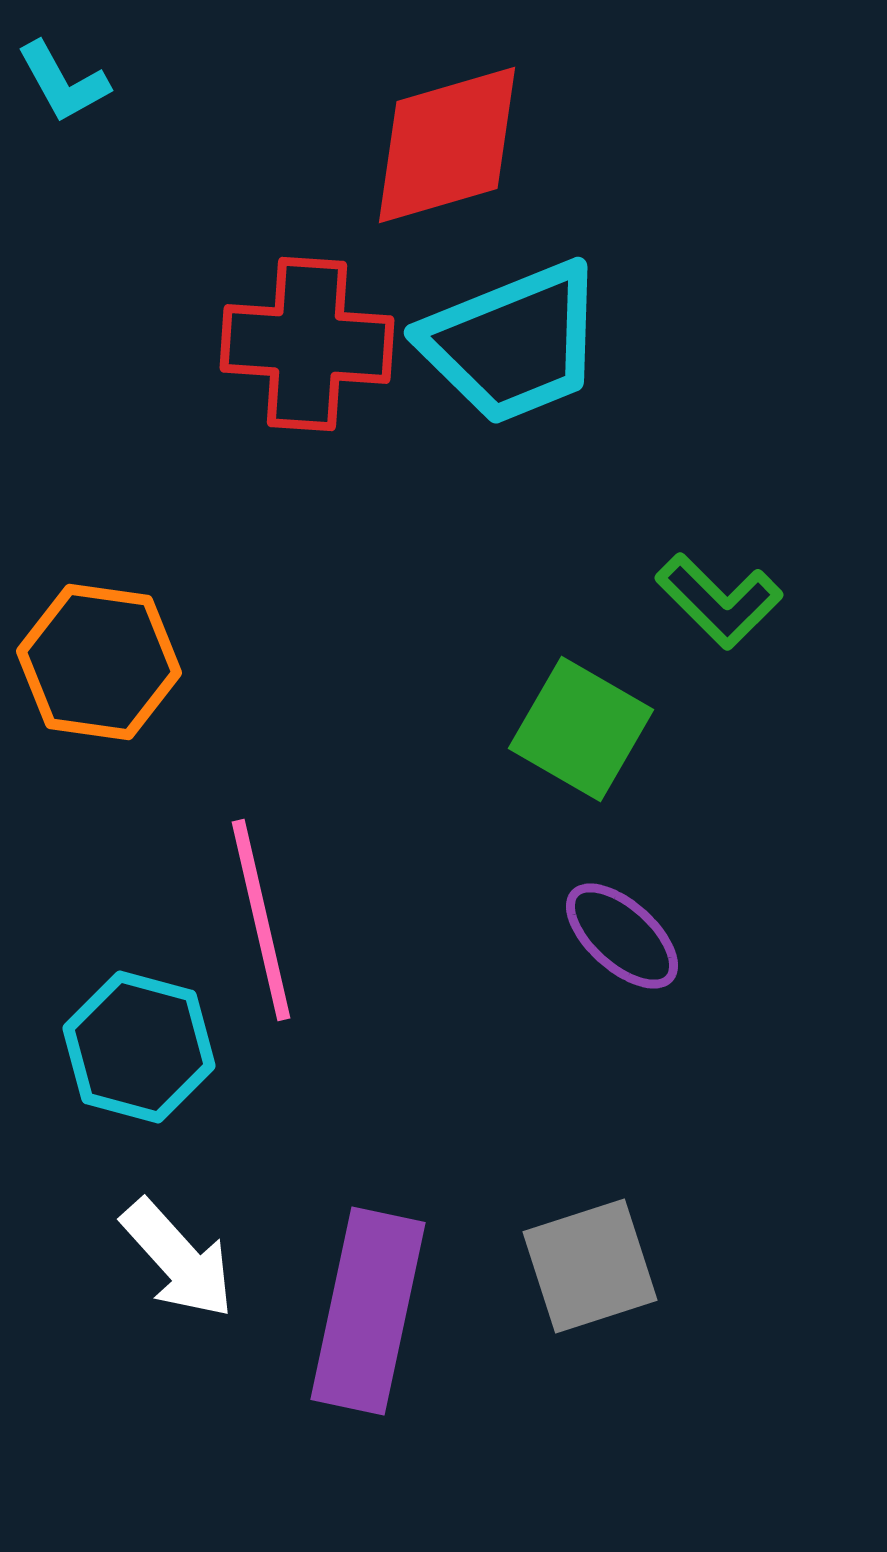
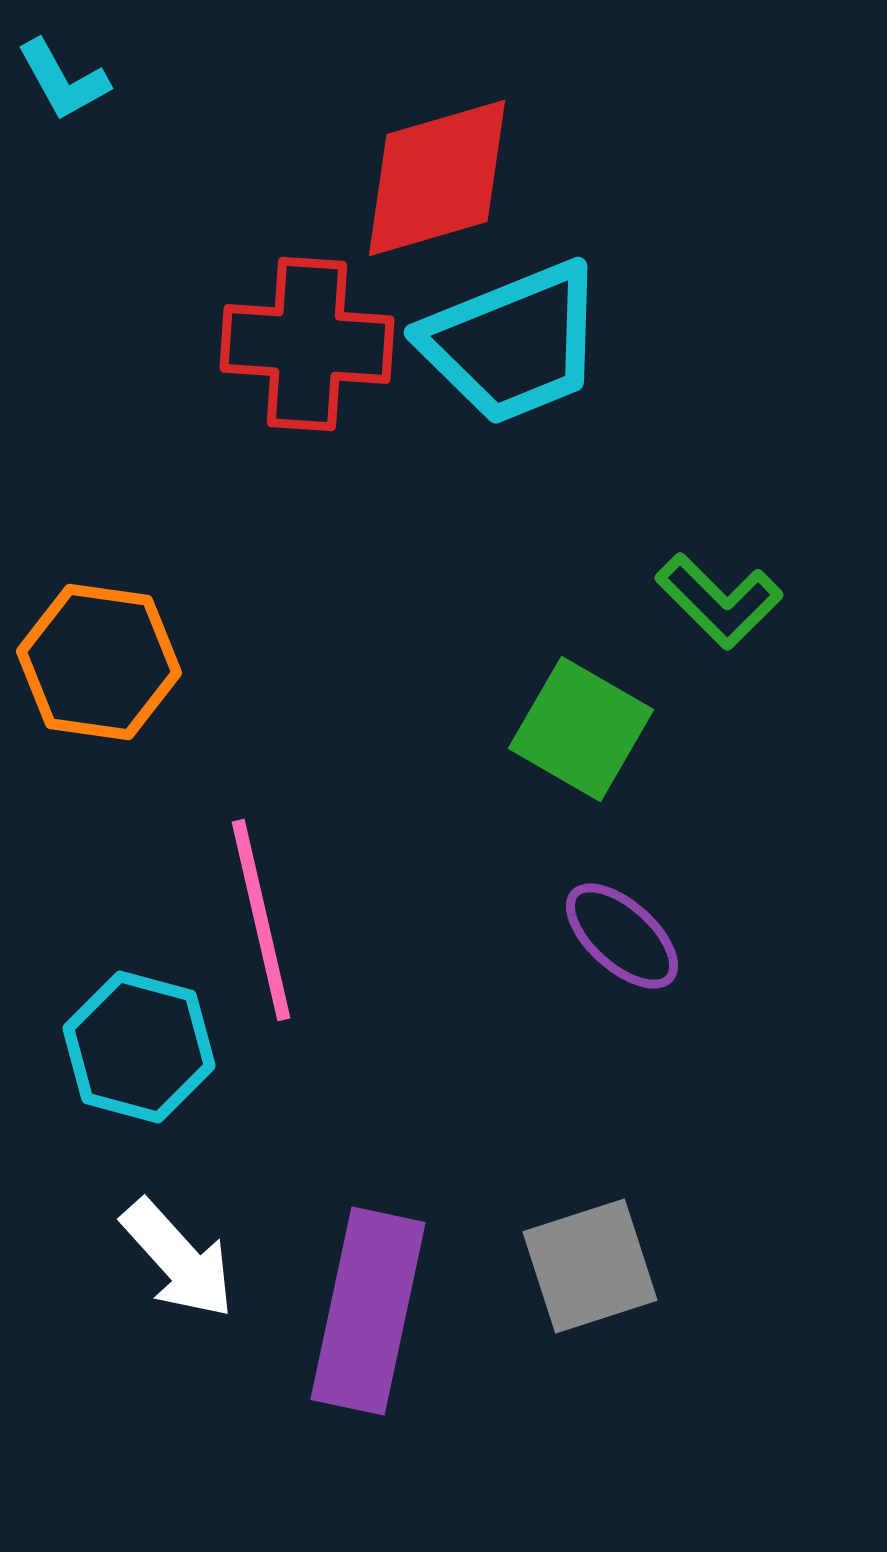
cyan L-shape: moved 2 px up
red diamond: moved 10 px left, 33 px down
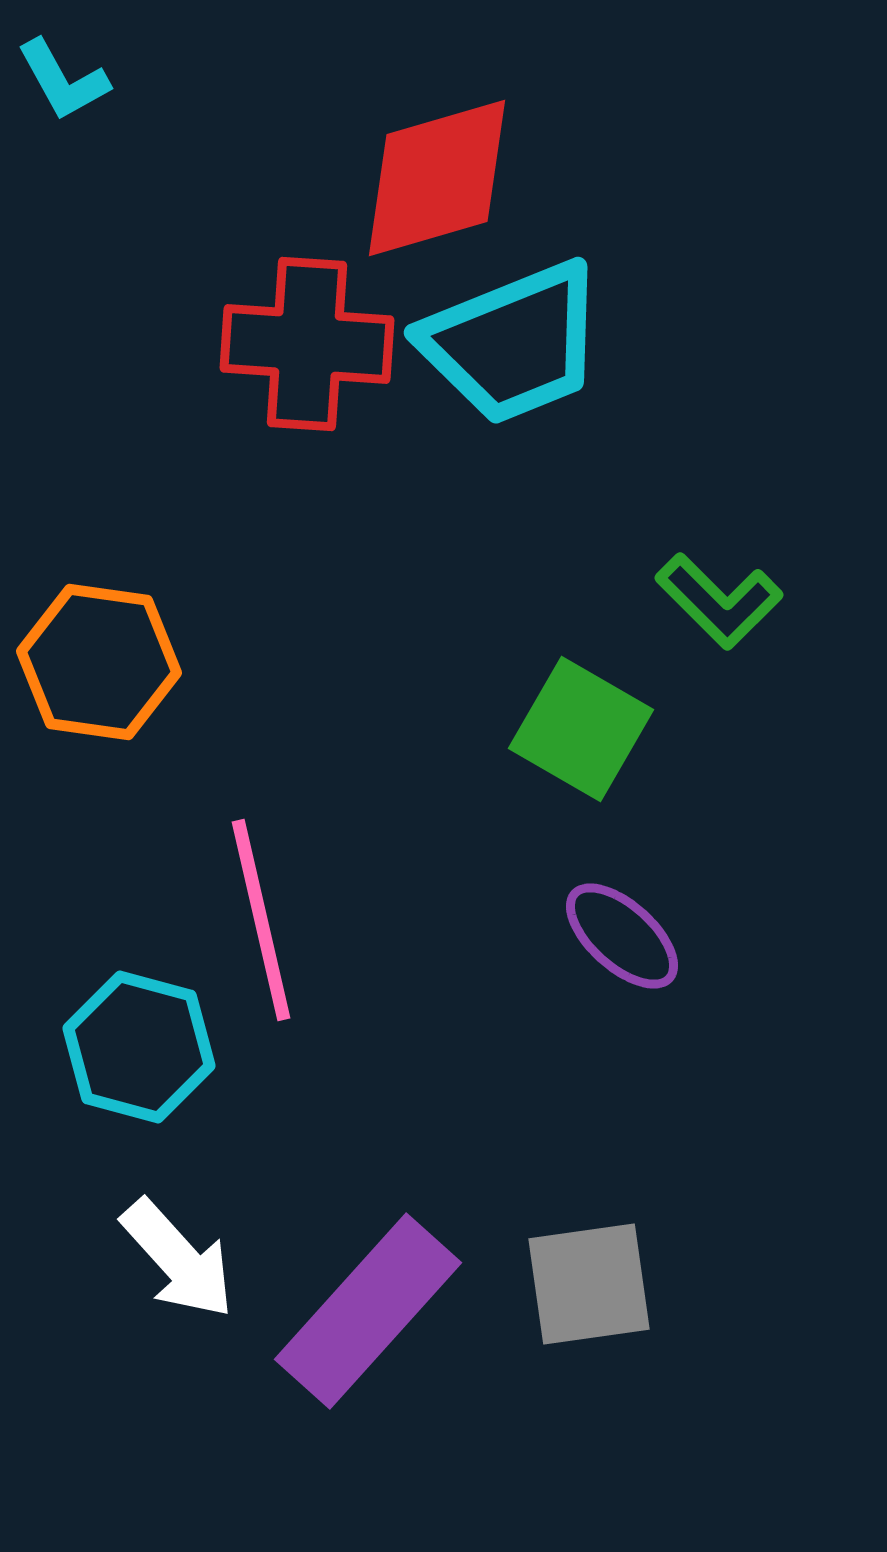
gray square: moved 1 px left, 18 px down; rotated 10 degrees clockwise
purple rectangle: rotated 30 degrees clockwise
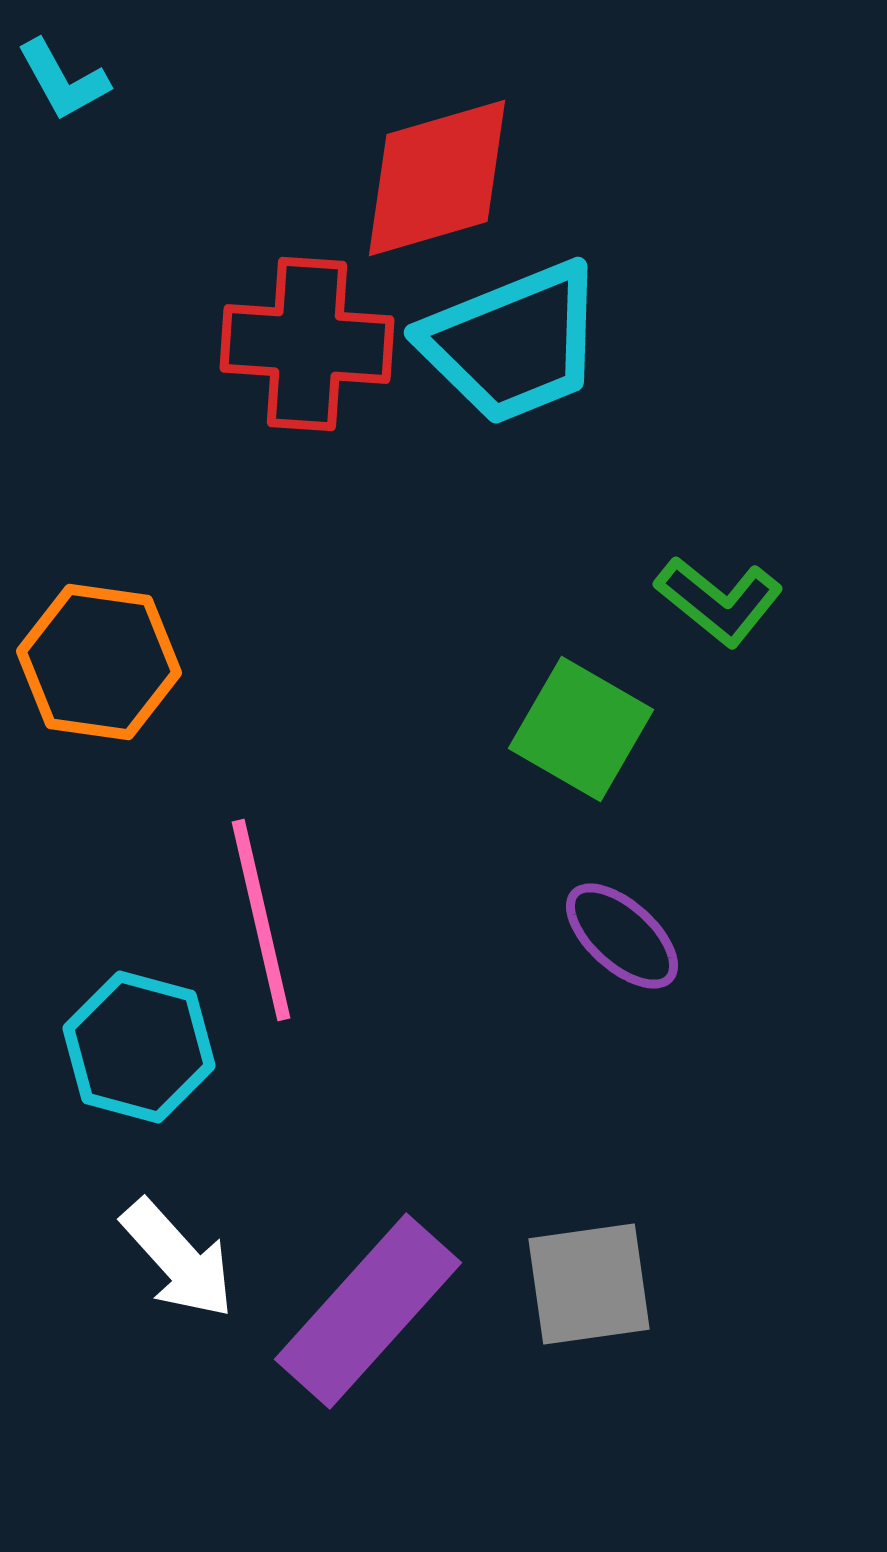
green L-shape: rotated 6 degrees counterclockwise
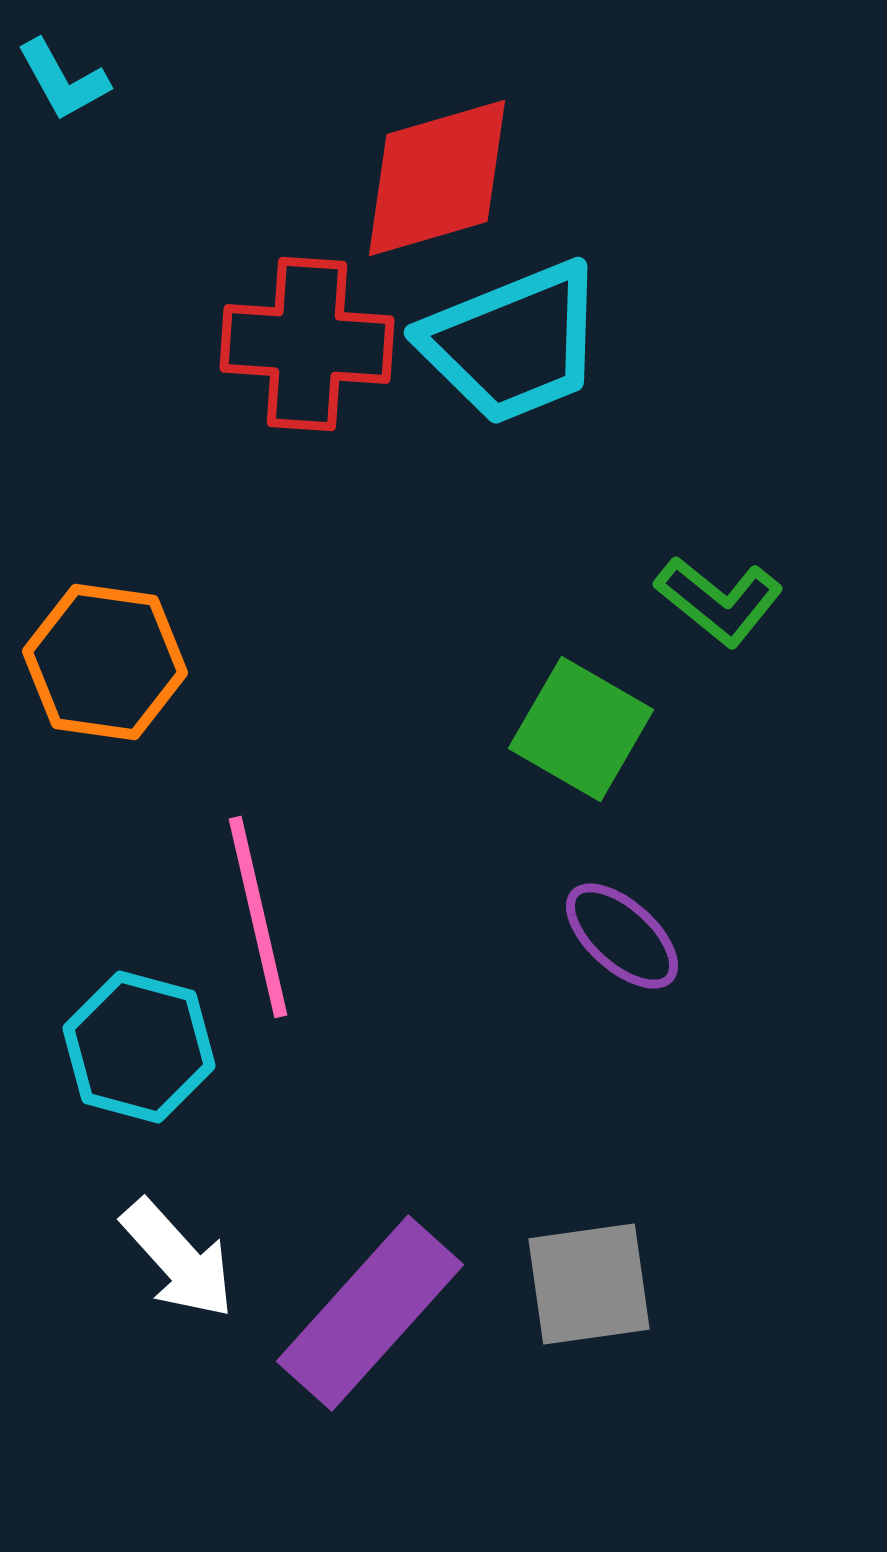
orange hexagon: moved 6 px right
pink line: moved 3 px left, 3 px up
purple rectangle: moved 2 px right, 2 px down
